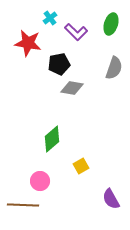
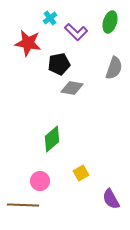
green ellipse: moved 1 px left, 2 px up
yellow square: moved 7 px down
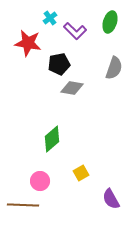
purple L-shape: moved 1 px left, 1 px up
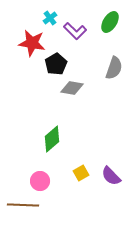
green ellipse: rotated 15 degrees clockwise
red star: moved 4 px right
black pentagon: moved 3 px left; rotated 20 degrees counterclockwise
purple semicircle: moved 23 px up; rotated 15 degrees counterclockwise
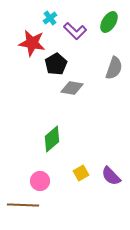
green ellipse: moved 1 px left
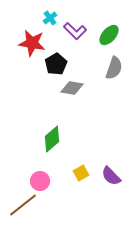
green ellipse: moved 13 px down; rotated 10 degrees clockwise
brown line: rotated 40 degrees counterclockwise
